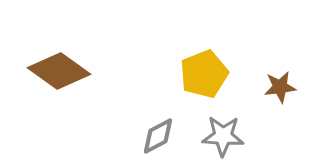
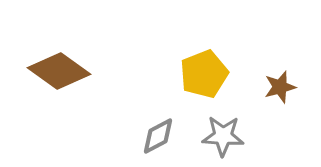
brown star: rotated 8 degrees counterclockwise
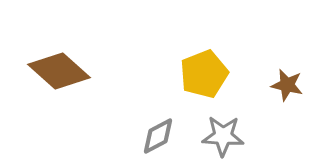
brown diamond: rotated 6 degrees clockwise
brown star: moved 7 px right, 2 px up; rotated 28 degrees clockwise
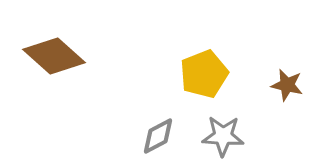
brown diamond: moved 5 px left, 15 px up
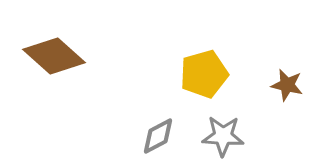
yellow pentagon: rotated 6 degrees clockwise
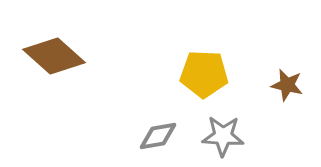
yellow pentagon: rotated 18 degrees clockwise
gray diamond: rotated 18 degrees clockwise
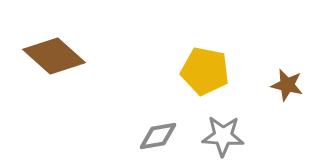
yellow pentagon: moved 1 px right, 3 px up; rotated 9 degrees clockwise
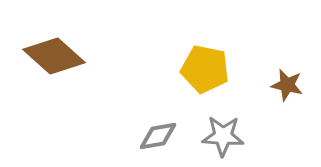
yellow pentagon: moved 2 px up
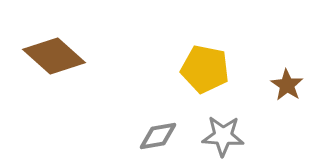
brown star: rotated 20 degrees clockwise
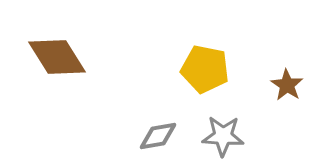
brown diamond: moved 3 px right, 1 px down; rotated 16 degrees clockwise
